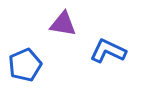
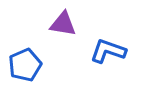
blue L-shape: rotated 6 degrees counterclockwise
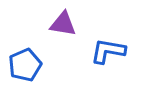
blue L-shape: rotated 9 degrees counterclockwise
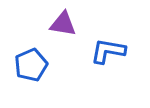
blue pentagon: moved 6 px right
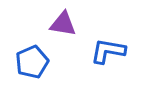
blue pentagon: moved 1 px right, 3 px up
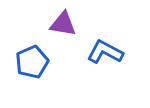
blue L-shape: moved 3 px left, 1 px down; rotated 18 degrees clockwise
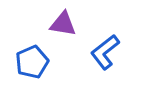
blue L-shape: rotated 66 degrees counterclockwise
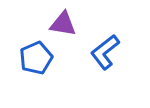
blue pentagon: moved 4 px right, 4 px up
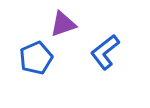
purple triangle: rotated 28 degrees counterclockwise
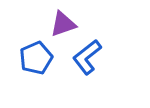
blue L-shape: moved 18 px left, 5 px down
